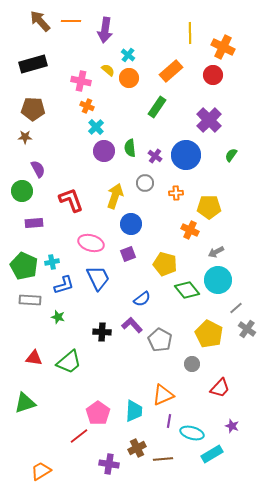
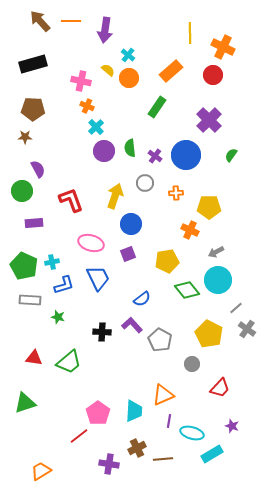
yellow pentagon at (165, 264): moved 2 px right, 3 px up; rotated 25 degrees counterclockwise
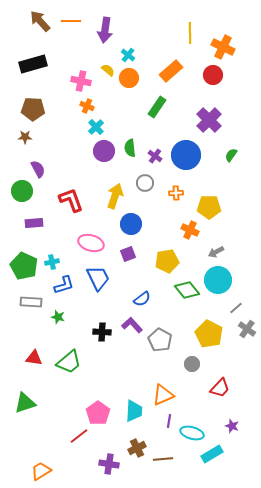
gray rectangle at (30, 300): moved 1 px right, 2 px down
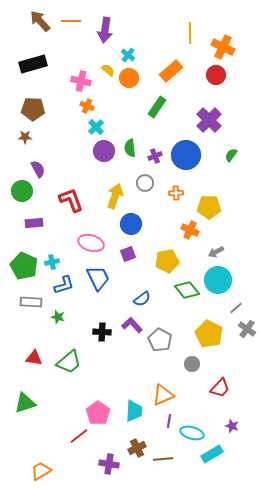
red circle at (213, 75): moved 3 px right
purple cross at (155, 156): rotated 32 degrees clockwise
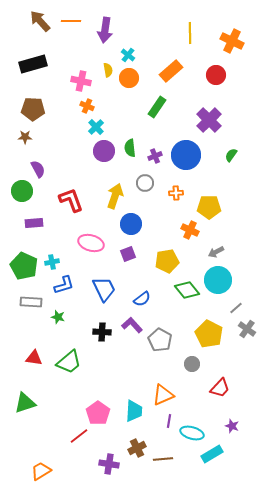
orange cross at (223, 47): moved 9 px right, 6 px up
yellow semicircle at (108, 70): rotated 40 degrees clockwise
blue trapezoid at (98, 278): moved 6 px right, 11 px down
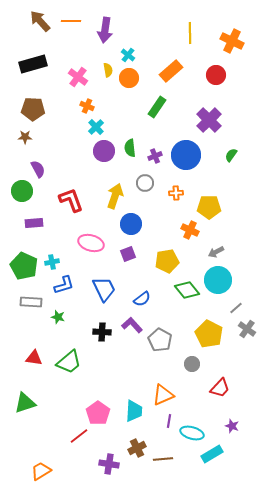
pink cross at (81, 81): moved 3 px left, 4 px up; rotated 24 degrees clockwise
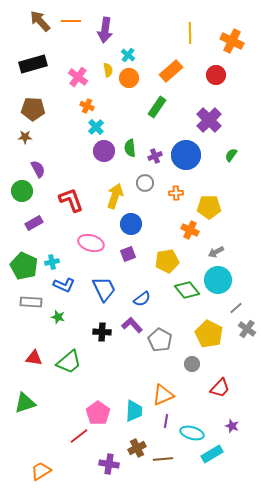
purple rectangle at (34, 223): rotated 24 degrees counterclockwise
blue L-shape at (64, 285): rotated 40 degrees clockwise
purple line at (169, 421): moved 3 px left
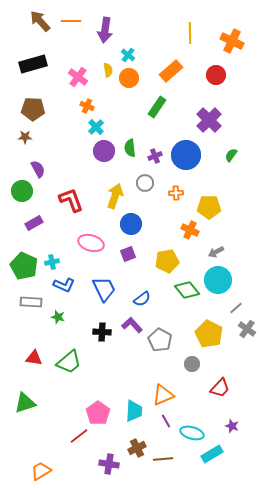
purple line at (166, 421): rotated 40 degrees counterclockwise
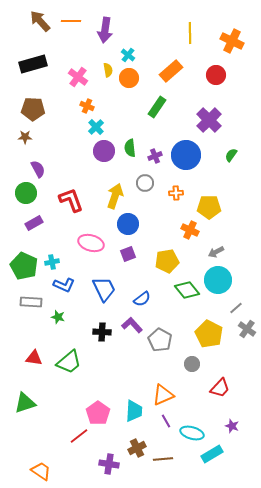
green circle at (22, 191): moved 4 px right, 2 px down
blue circle at (131, 224): moved 3 px left
orange trapezoid at (41, 471): rotated 65 degrees clockwise
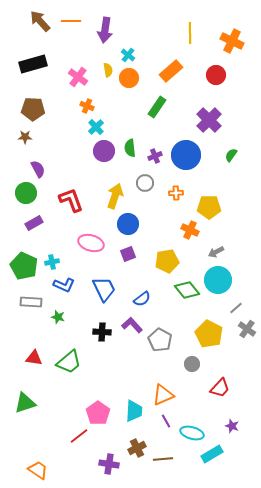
orange trapezoid at (41, 471): moved 3 px left, 1 px up
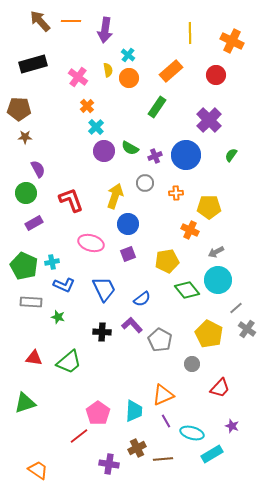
orange cross at (87, 106): rotated 24 degrees clockwise
brown pentagon at (33, 109): moved 14 px left
green semicircle at (130, 148): rotated 54 degrees counterclockwise
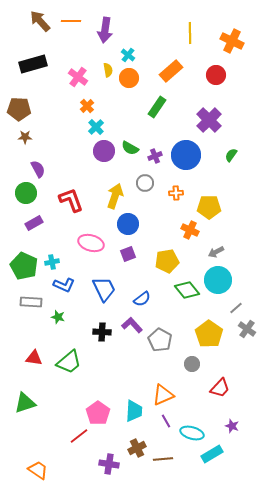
yellow pentagon at (209, 334): rotated 8 degrees clockwise
